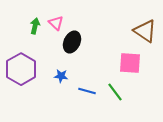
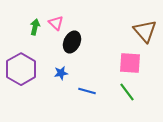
green arrow: moved 1 px down
brown triangle: rotated 15 degrees clockwise
blue star: moved 3 px up; rotated 16 degrees counterclockwise
green line: moved 12 px right
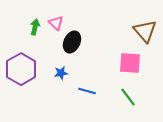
green line: moved 1 px right, 5 px down
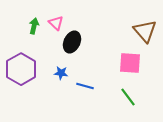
green arrow: moved 1 px left, 1 px up
blue star: rotated 16 degrees clockwise
blue line: moved 2 px left, 5 px up
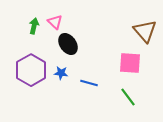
pink triangle: moved 1 px left, 1 px up
black ellipse: moved 4 px left, 2 px down; rotated 60 degrees counterclockwise
purple hexagon: moved 10 px right, 1 px down
blue line: moved 4 px right, 3 px up
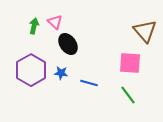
green line: moved 2 px up
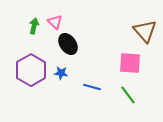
blue line: moved 3 px right, 4 px down
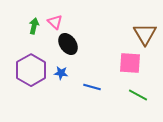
brown triangle: moved 3 px down; rotated 10 degrees clockwise
green line: moved 10 px right; rotated 24 degrees counterclockwise
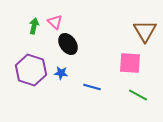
brown triangle: moved 3 px up
purple hexagon: rotated 12 degrees counterclockwise
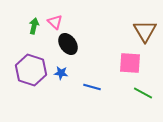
green line: moved 5 px right, 2 px up
